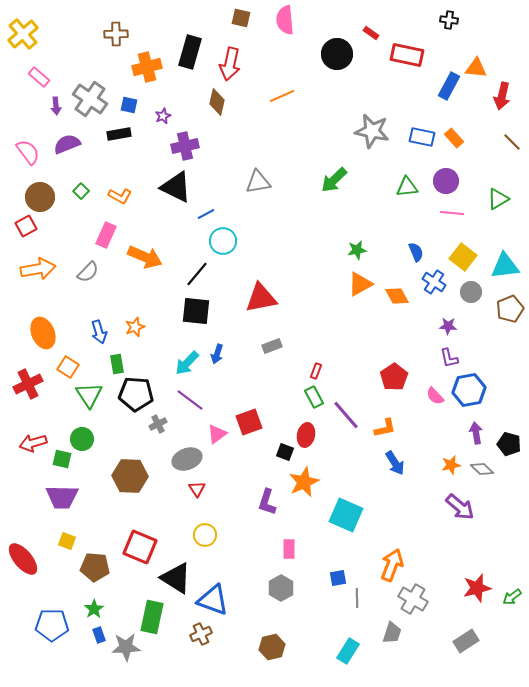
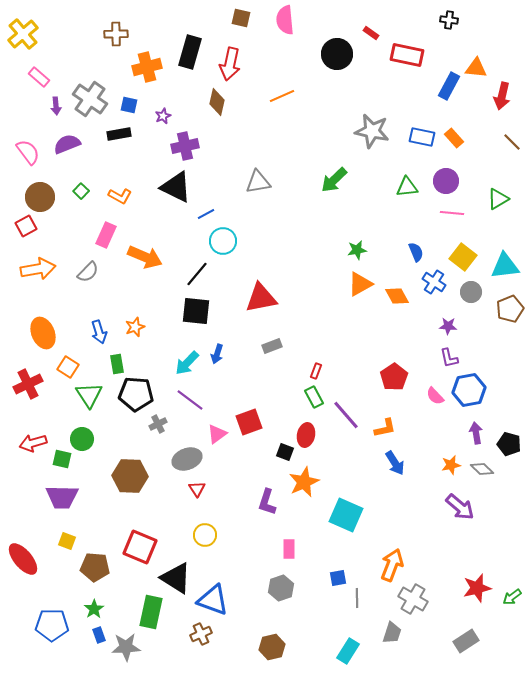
gray hexagon at (281, 588): rotated 10 degrees clockwise
green rectangle at (152, 617): moved 1 px left, 5 px up
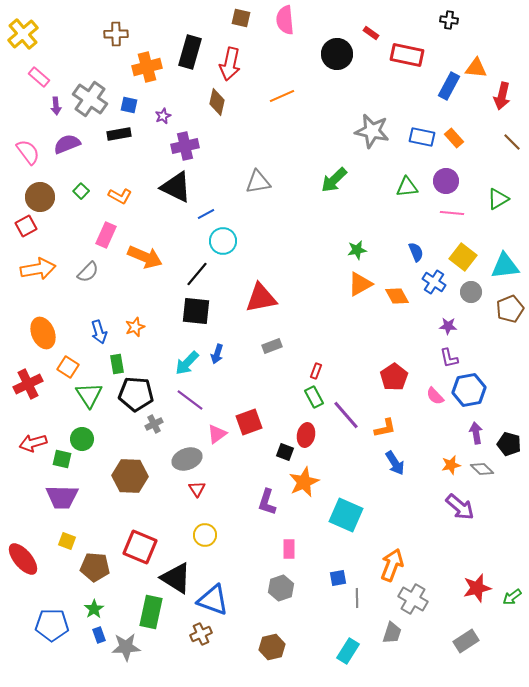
gray cross at (158, 424): moved 4 px left
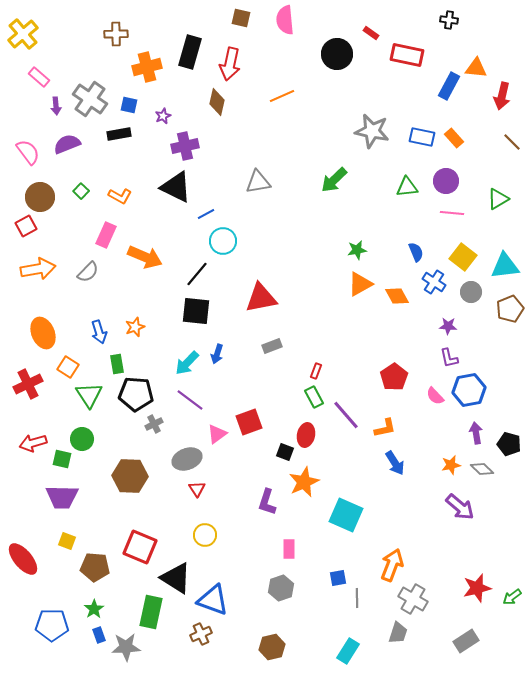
gray trapezoid at (392, 633): moved 6 px right
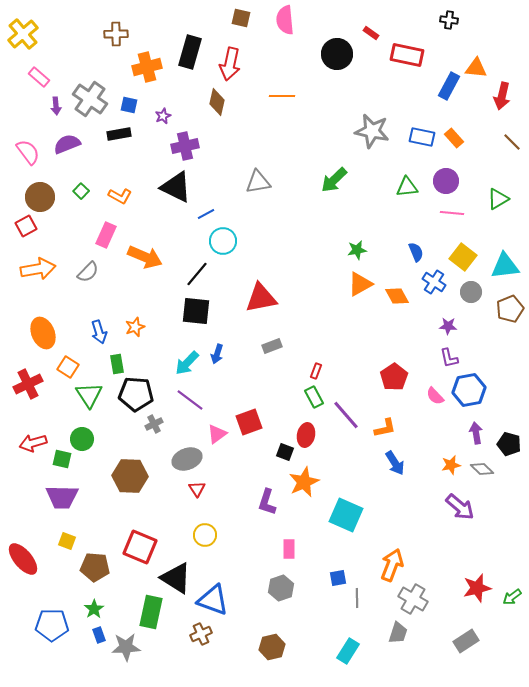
orange line at (282, 96): rotated 25 degrees clockwise
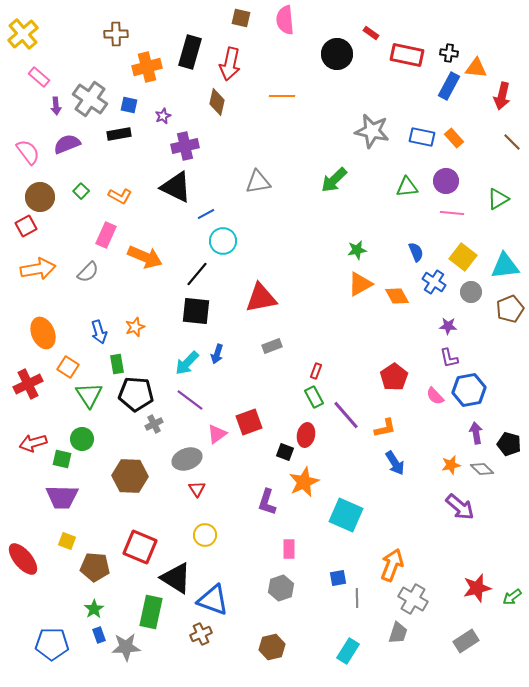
black cross at (449, 20): moved 33 px down
blue pentagon at (52, 625): moved 19 px down
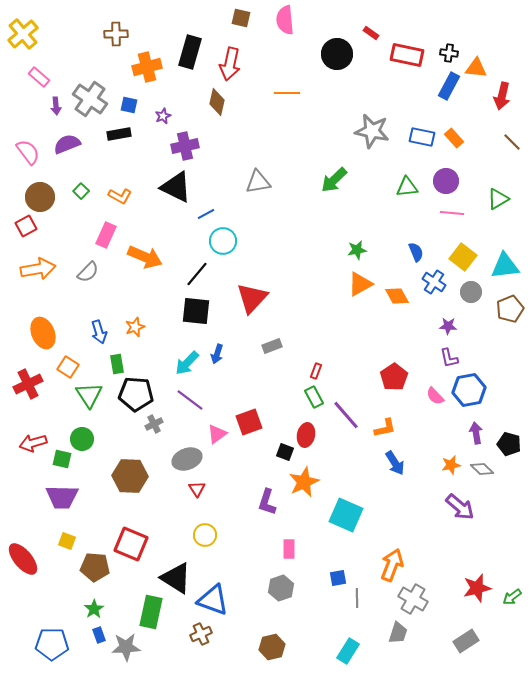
orange line at (282, 96): moved 5 px right, 3 px up
red triangle at (261, 298): moved 9 px left; rotated 36 degrees counterclockwise
red square at (140, 547): moved 9 px left, 3 px up
